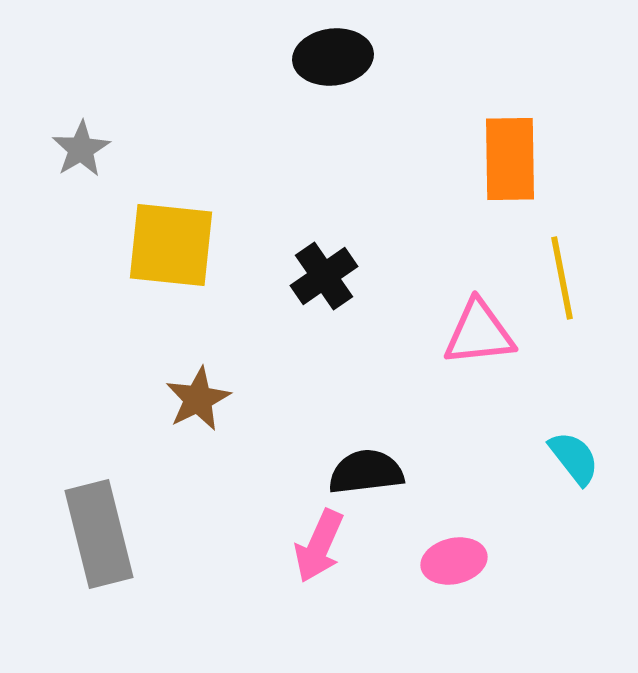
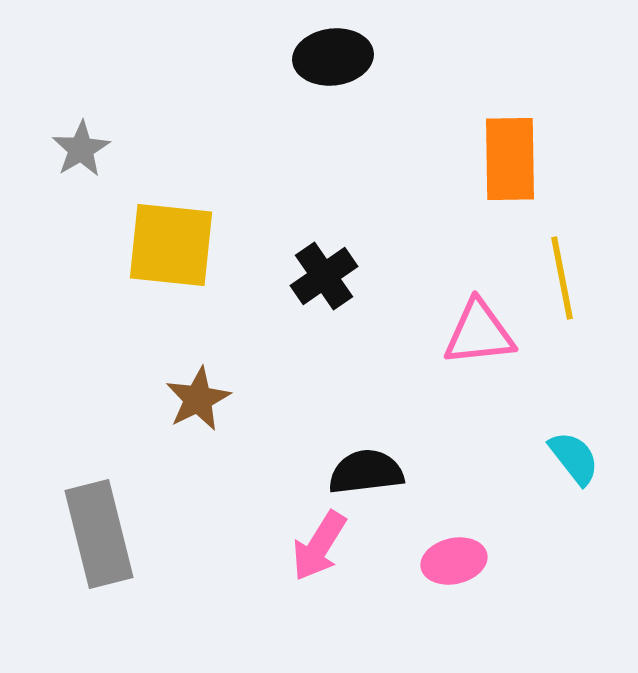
pink arrow: rotated 8 degrees clockwise
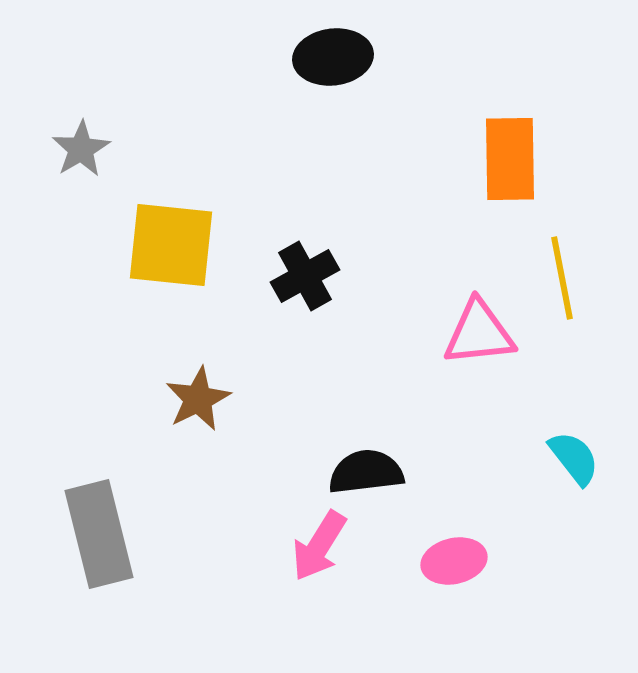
black cross: moved 19 px left; rotated 6 degrees clockwise
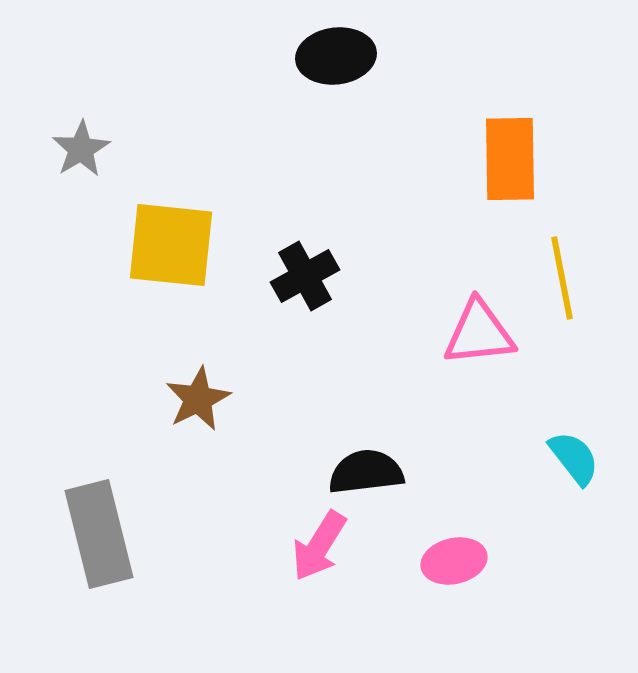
black ellipse: moved 3 px right, 1 px up
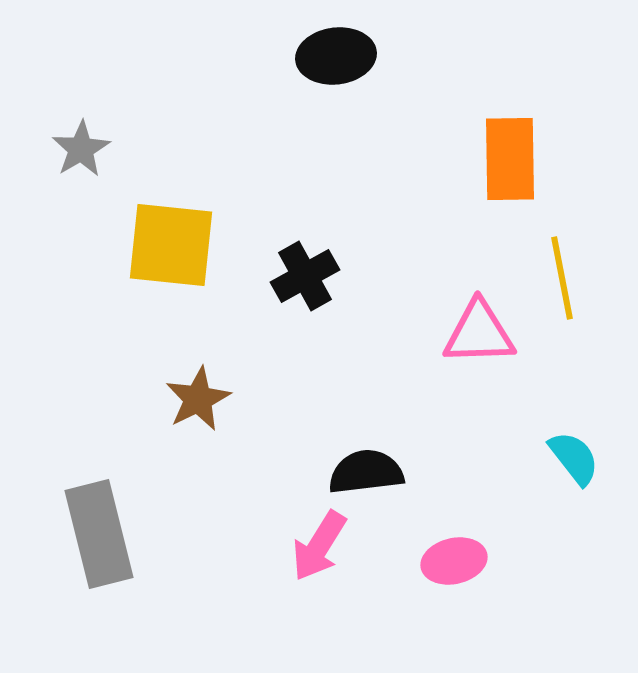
pink triangle: rotated 4 degrees clockwise
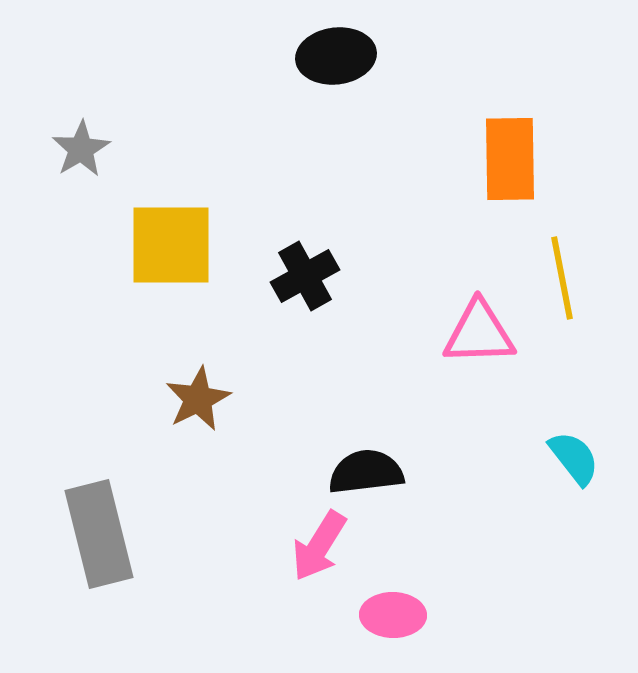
yellow square: rotated 6 degrees counterclockwise
pink ellipse: moved 61 px left, 54 px down; rotated 14 degrees clockwise
